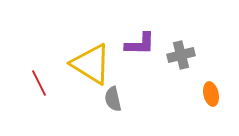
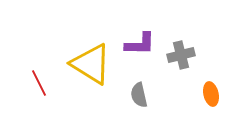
gray semicircle: moved 26 px right, 4 px up
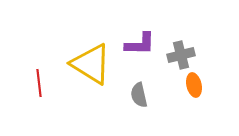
red line: rotated 20 degrees clockwise
orange ellipse: moved 17 px left, 9 px up
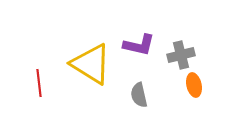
purple L-shape: moved 1 px left, 1 px down; rotated 12 degrees clockwise
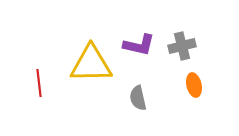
gray cross: moved 1 px right, 9 px up
yellow triangle: rotated 33 degrees counterclockwise
gray semicircle: moved 1 px left, 3 px down
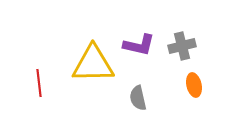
yellow triangle: moved 2 px right
